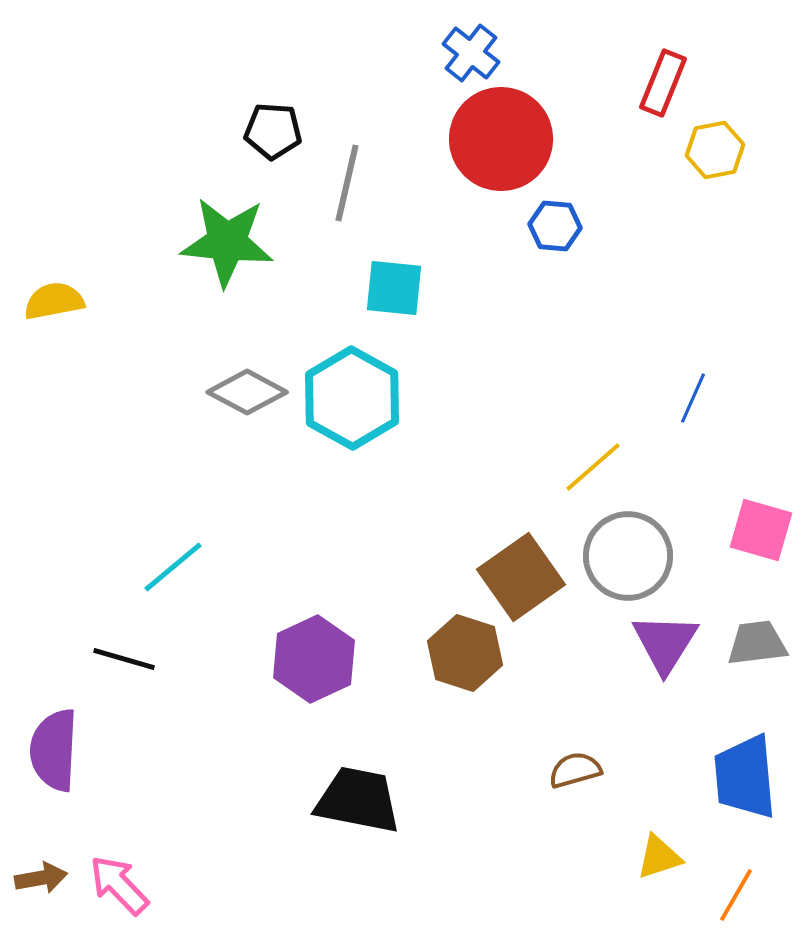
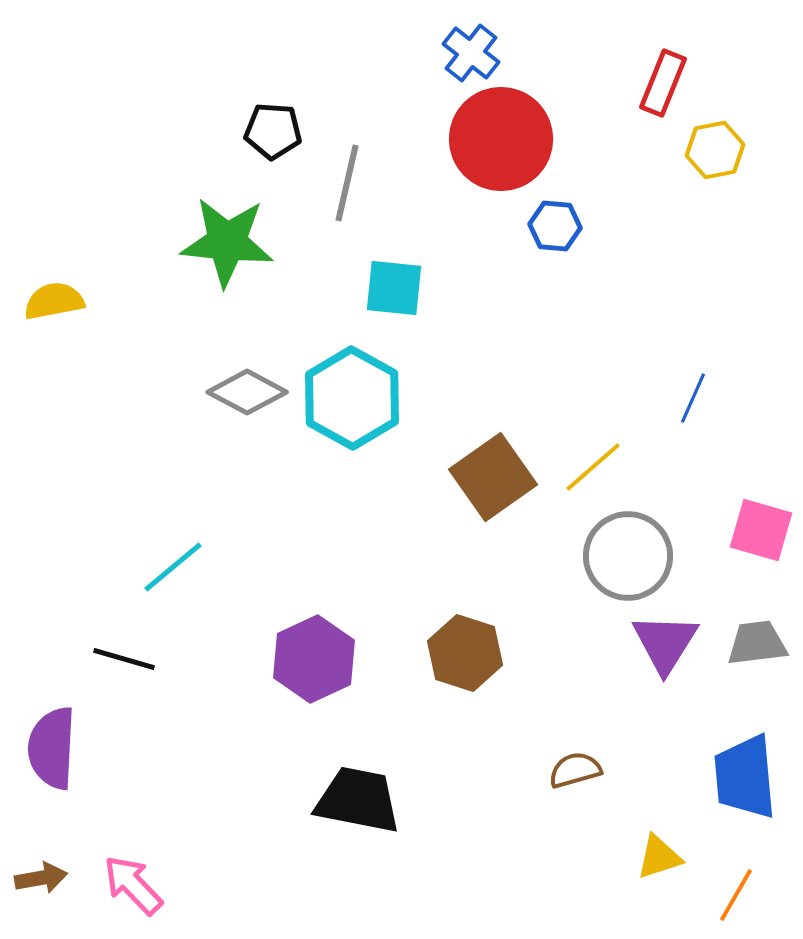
brown square: moved 28 px left, 100 px up
purple semicircle: moved 2 px left, 2 px up
pink arrow: moved 14 px right
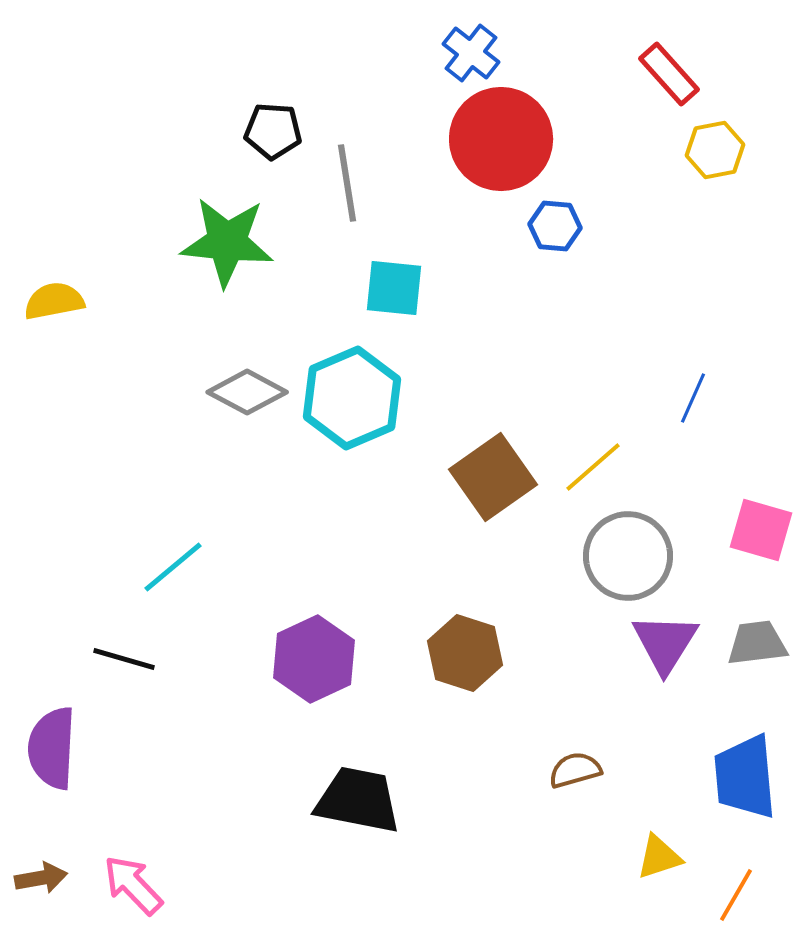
red rectangle: moved 6 px right, 9 px up; rotated 64 degrees counterclockwise
gray line: rotated 22 degrees counterclockwise
cyan hexagon: rotated 8 degrees clockwise
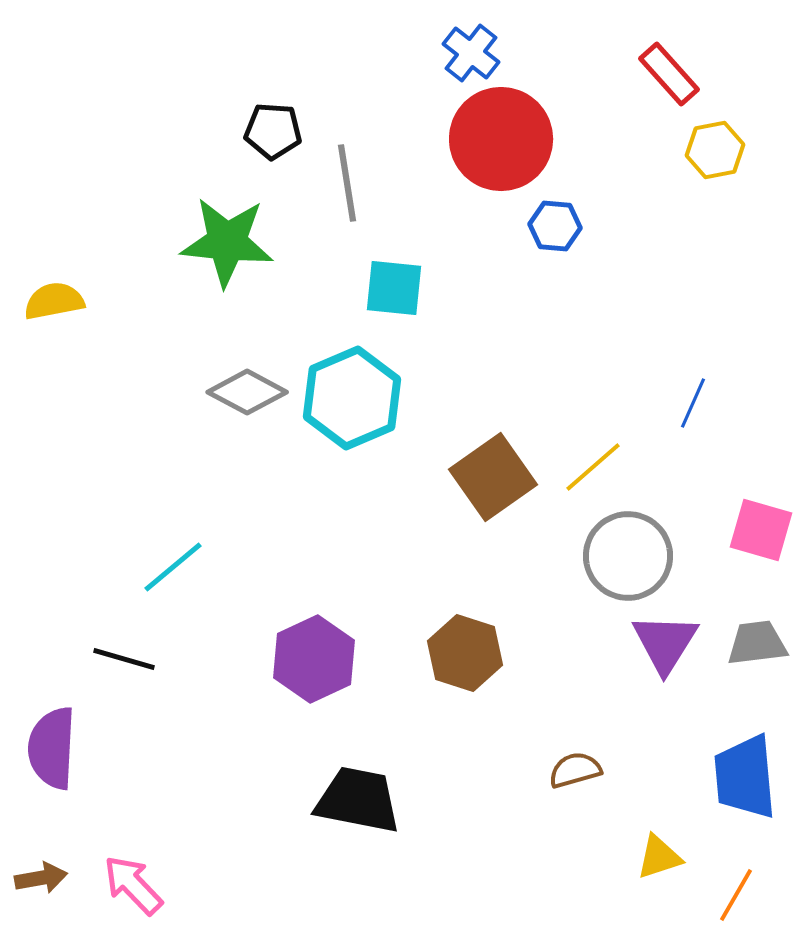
blue line: moved 5 px down
